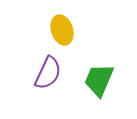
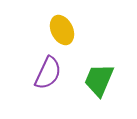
yellow ellipse: rotated 8 degrees counterclockwise
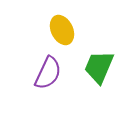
green trapezoid: moved 13 px up
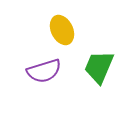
purple semicircle: moved 4 px left, 2 px up; rotated 48 degrees clockwise
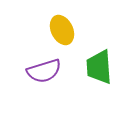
green trapezoid: rotated 27 degrees counterclockwise
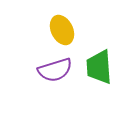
purple semicircle: moved 11 px right, 1 px up
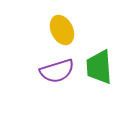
purple semicircle: moved 2 px right, 1 px down
